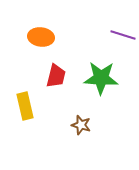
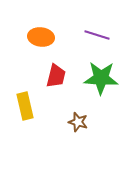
purple line: moved 26 px left
brown star: moved 3 px left, 3 px up
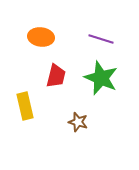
purple line: moved 4 px right, 4 px down
green star: rotated 20 degrees clockwise
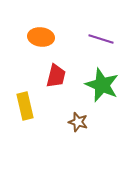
green star: moved 1 px right, 7 px down
